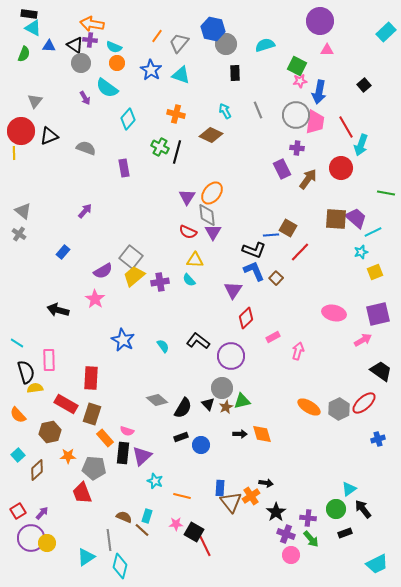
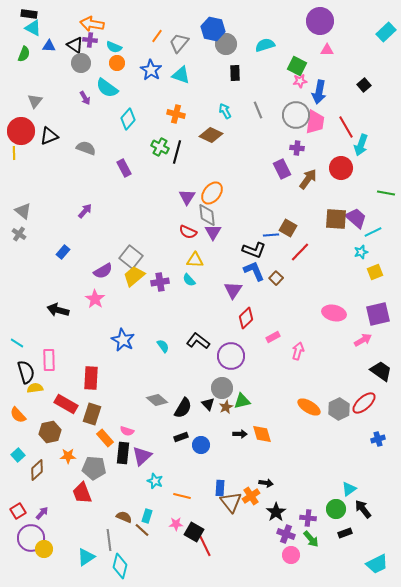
purple rectangle at (124, 168): rotated 18 degrees counterclockwise
yellow circle at (47, 543): moved 3 px left, 6 px down
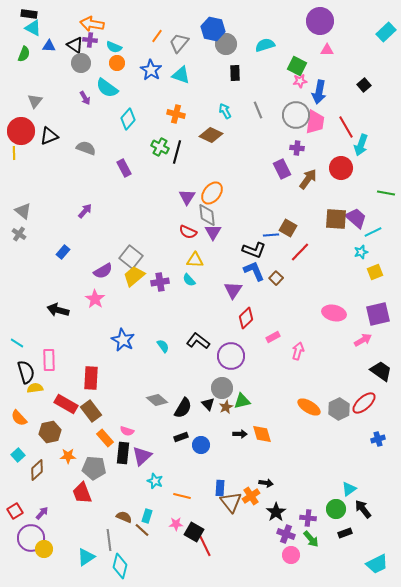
brown rectangle at (92, 414): moved 1 px left, 3 px up; rotated 55 degrees counterclockwise
orange semicircle at (18, 415): moved 1 px right, 3 px down
red square at (18, 511): moved 3 px left
